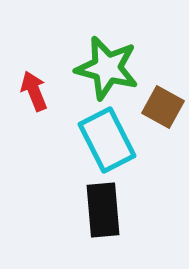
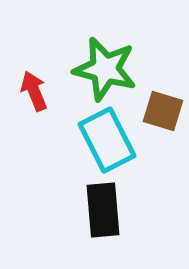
green star: moved 2 px left, 1 px down
brown square: moved 4 px down; rotated 12 degrees counterclockwise
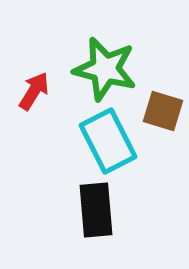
red arrow: rotated 54 degrees clockwise
cyan rectangle: moved 1 px right, 1 px down
black rectangle: moved 7 px left
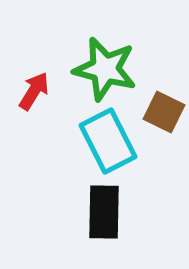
brown square: moved 1 px right, 1 px down; rotated 9 degrees clockwise
black rectangle: moved 8 px right, 2 px down; rotated 6 degrees clockwise
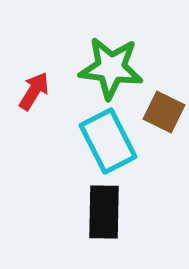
green star: moved 6 px right, 1 px up; rotated 8 degrees counterclockwise
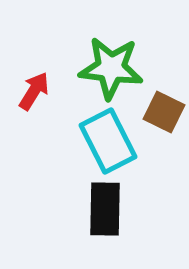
black rectangle: moved 1 px right, 3 px up
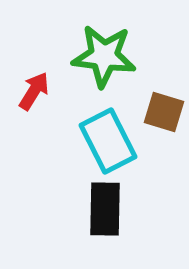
green star: moved 7 px left, 12 px up
brown square: rotated 9 degrees counterclockwise
